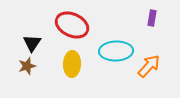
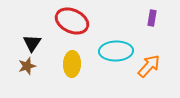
red ellipse: moved 4 px up
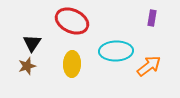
orange arrow: rotated 10 degrees clockwise
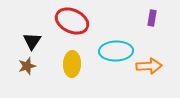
black triangle: moved 2 px up
orange arrow: rotated 35 degrees clockwise
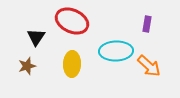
purple rectangle: moved 5 px left, 6 px down
black triangle: moved 4 px right, 4 px up
orange arrow: rotated 45 degrees clockwise
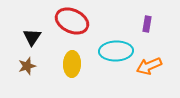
black triangle: moved 4 px left
orange arrow: rotated 115 degrees clockwise
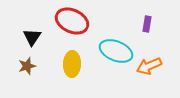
cyan ellipse: rotated 24 degrees clockwise
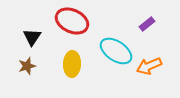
purple rectangle: rotated 42 degrees clockwise
cyan ellipse: rotated 12 degrees clockwise
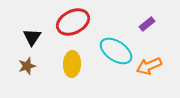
red ellipse: moved 1 px right, 1 px down; rotated 52 degrees counterclockwise
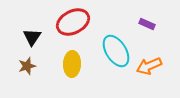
purple rectangle: rotated 63 degrees clockwise
cyan ellipse: rotated 24 degrees clockwise
